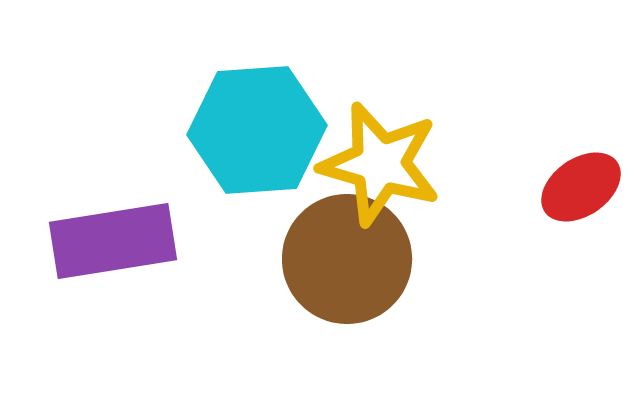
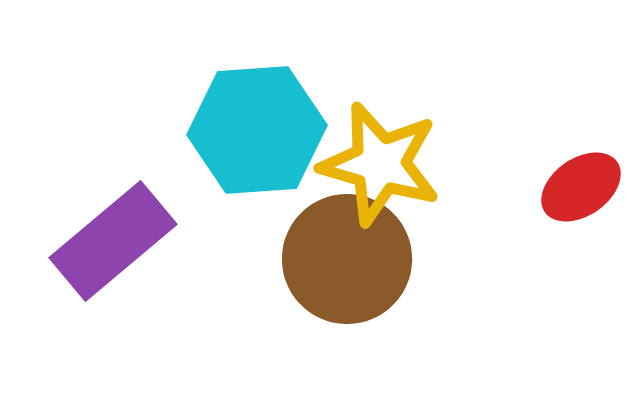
purple rectangle: rotated 31 degrees counterclockwise
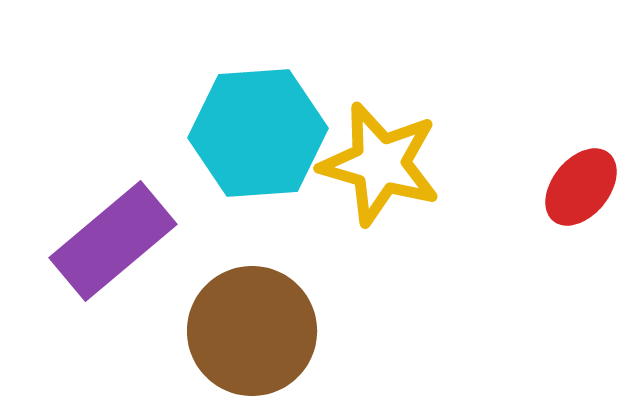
cyan hexagon: moved 1 px right, 3 px down
red ellipse: rotated 16 degrees counterclockwise
brown circle: moved 95 px left, 72 px down
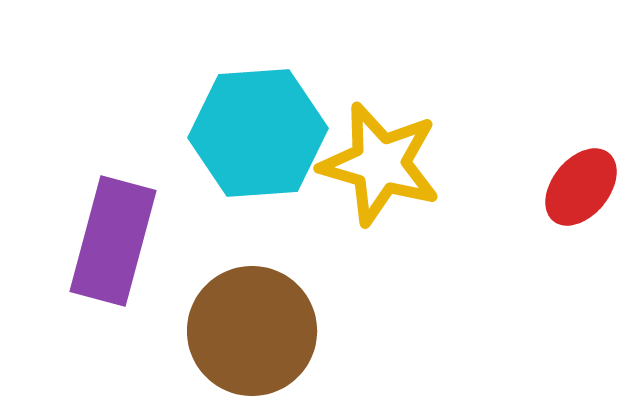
purple rectangle: rotated 35 degrees counterclockwise
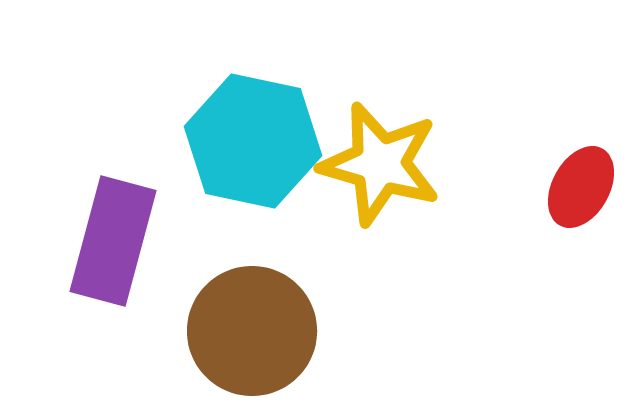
cyan hexagon: moved 5 px left, 8 px down; rotated 16 degrees clockwise
red ellipse: rotated 10 degrees counterclockwise
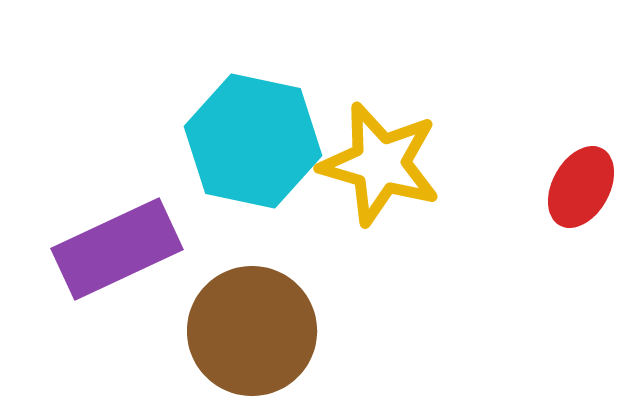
purple rectangle: moved 4 px right, 8 px down; rotated 50 degrees clockwise
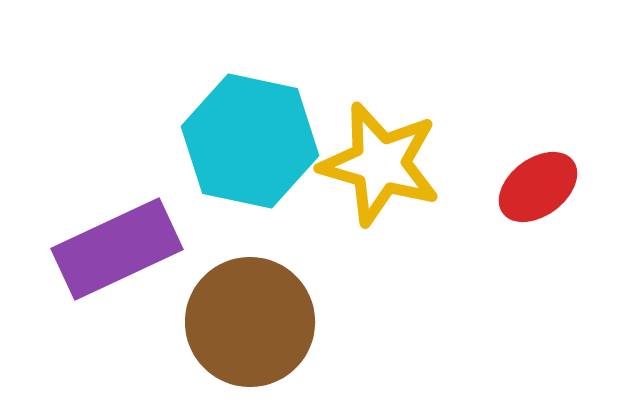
cyan hexagon: moved 3 px left
red ellipse: moved 43 px left; rotated 24 degrees clockwise
brown circle: moved 2 px left, 9 px up
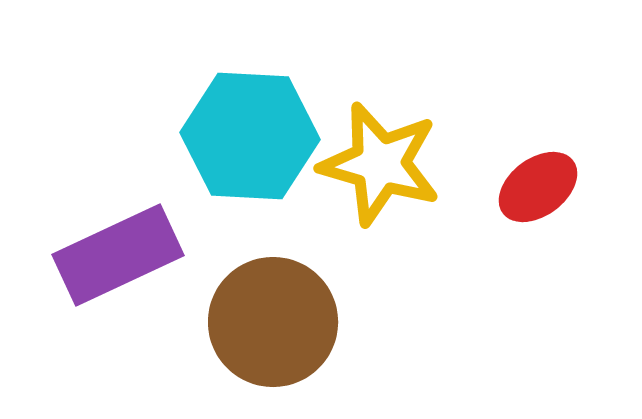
cyan hexagon: moved 5 px up; rotated 9 degrees counterclockwise
purple rectangle: moved 1 px right, 6 px down
brown circle: moved 23 px right
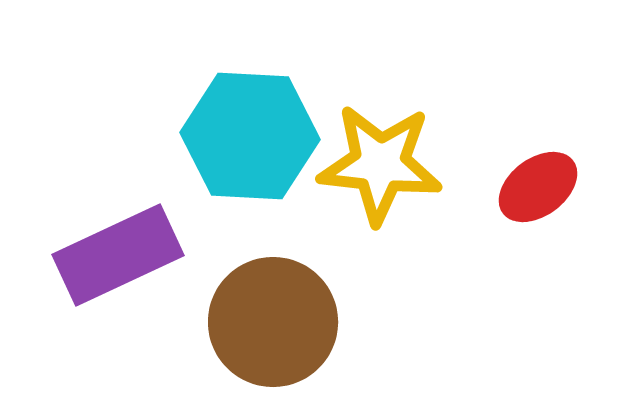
yellow star: rotated 10 degrees counterclockwise
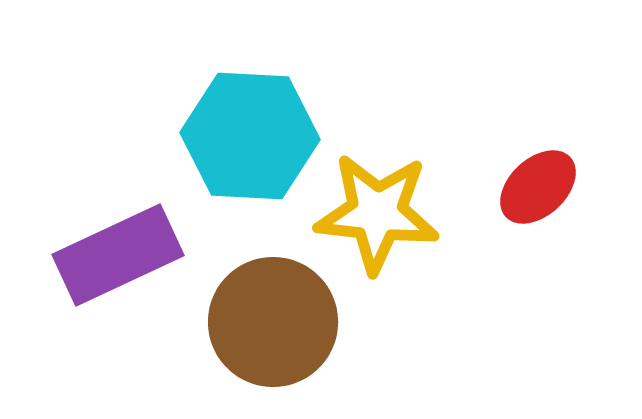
yellow star: moved 3 px left, 49 px down
red ellipse: rotated 6 degrees counterclockwise
